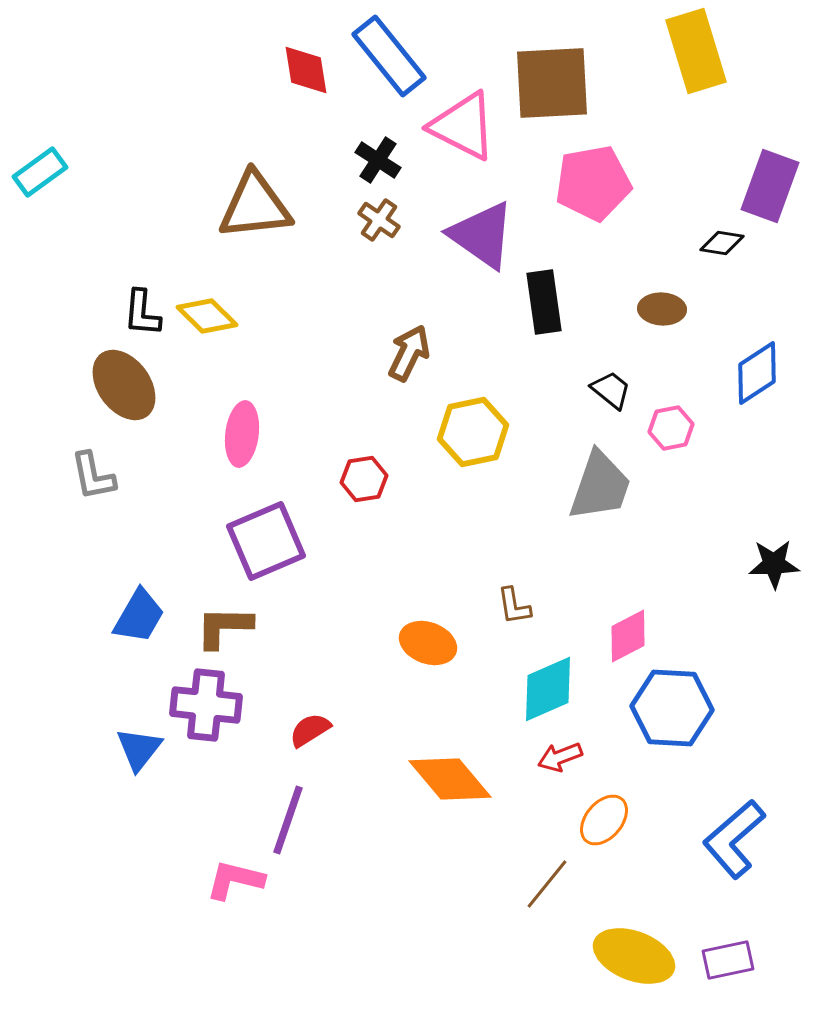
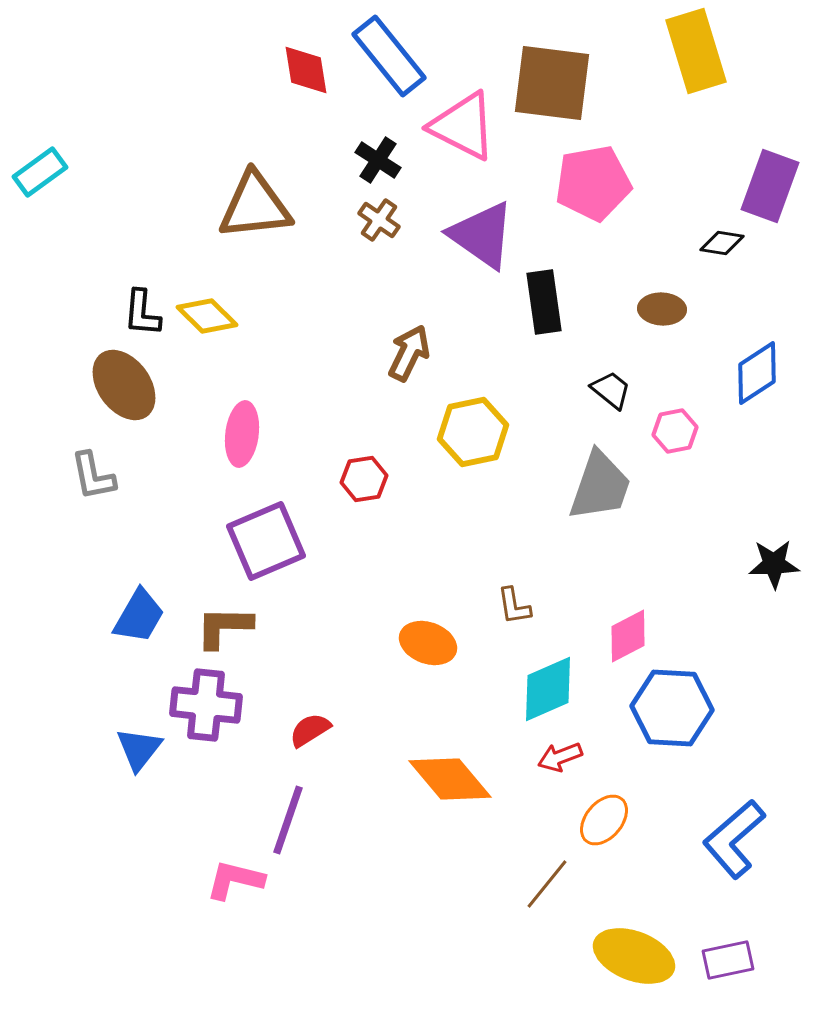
brown square at (552, 83): rotated 10 degrees clockwise
pink hexagon at (671, 428): moved 4 px right, 3 px down
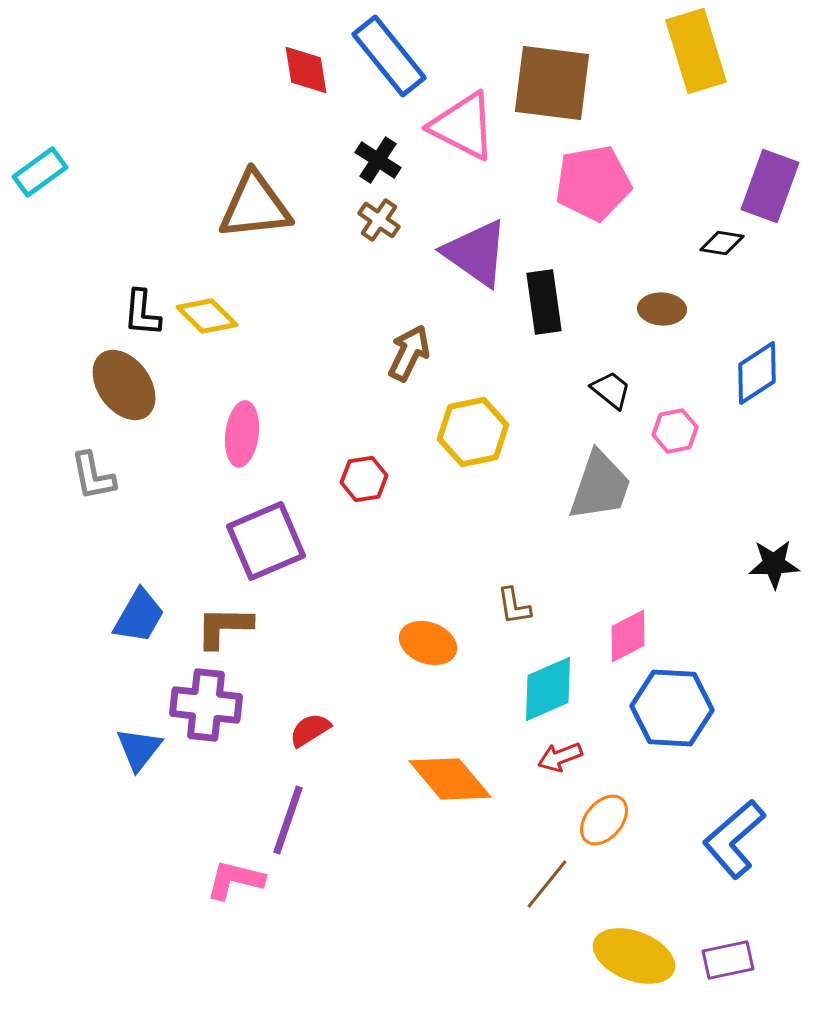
purple triangle at (482, 235): moved 6 px left, 18 px down
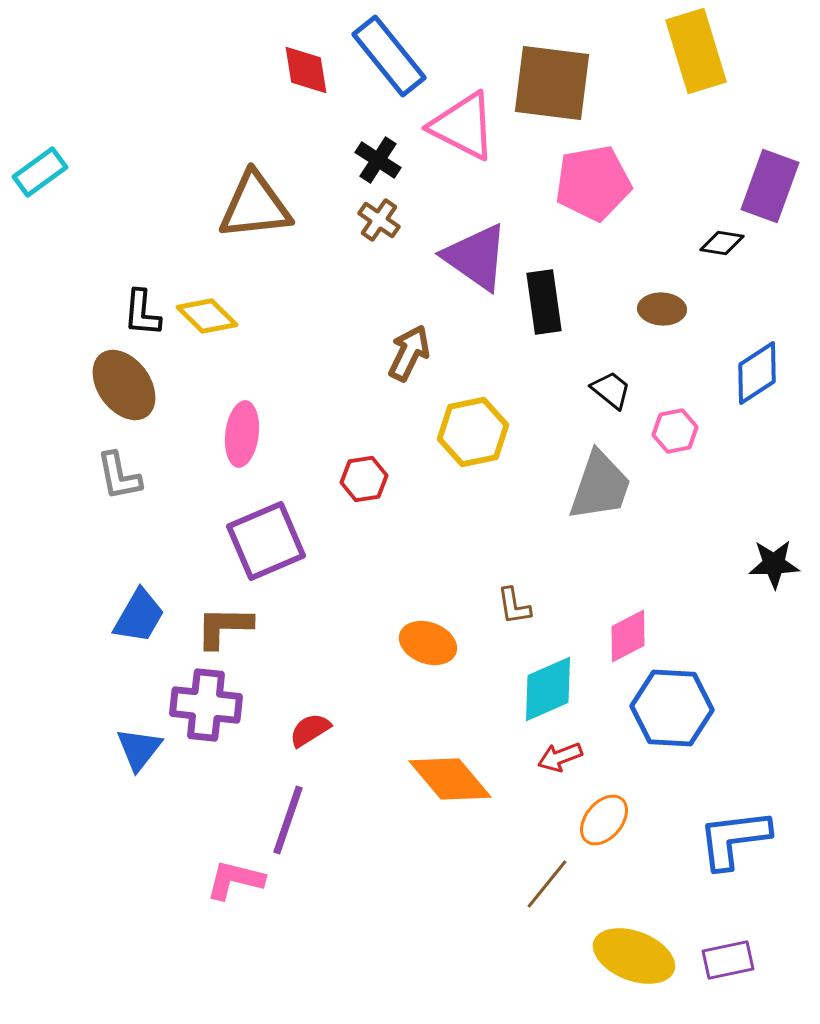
purple triangle at (476, 253): moved 4 px down
gray L-shape at (93, 476): moved 26 px right
blue L-shape at (734, 839): rotated 34 degrees clockwise
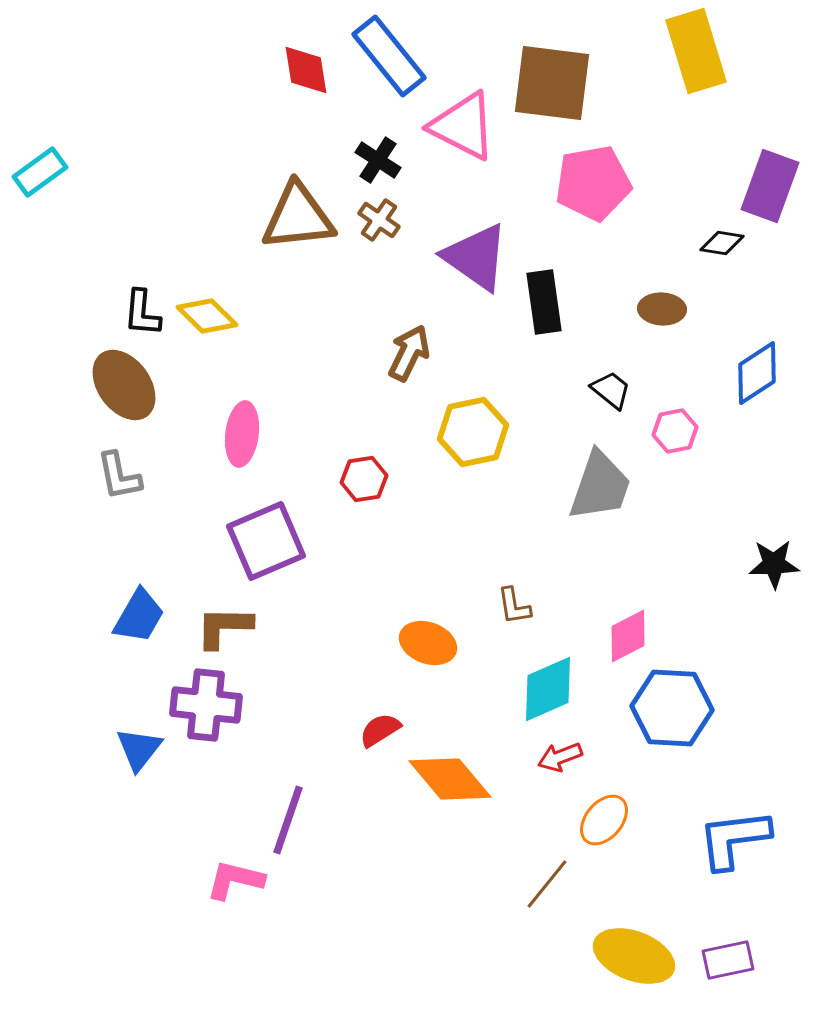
brown triangle at (255, 206): moved 43 px right, 11 px down
red semicircle at (310, 730): moved 70 px right
